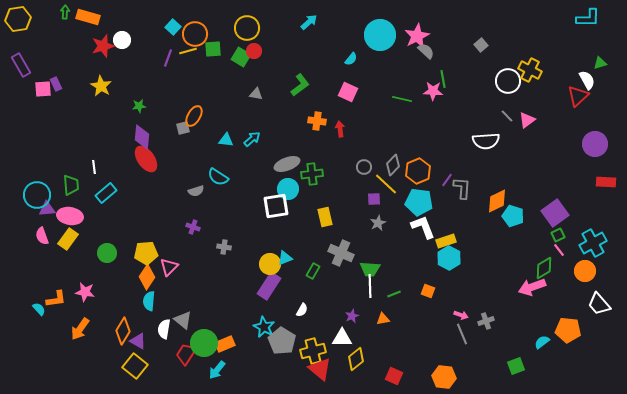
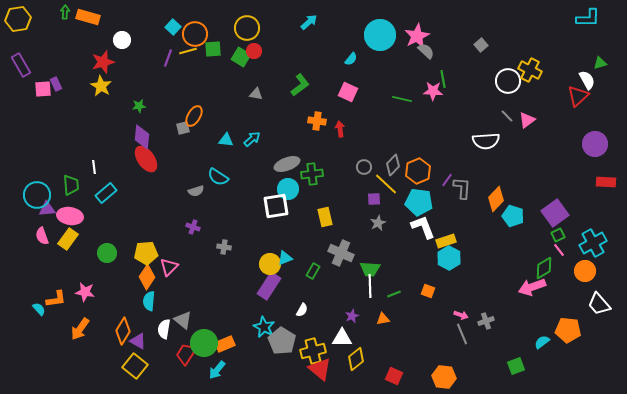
red star at (103, 46): moved 16 px down
orange diamond at (497, 201): moved 1 px left, 2 px up; rotated 20 degrees counterclockwise
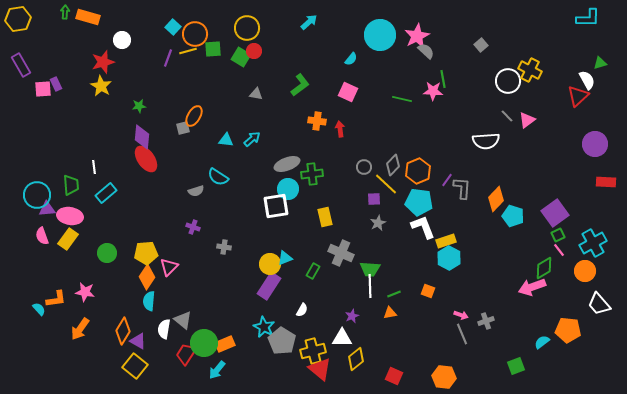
orange triangle at (383, 319): moved 7 px right, 6 px up
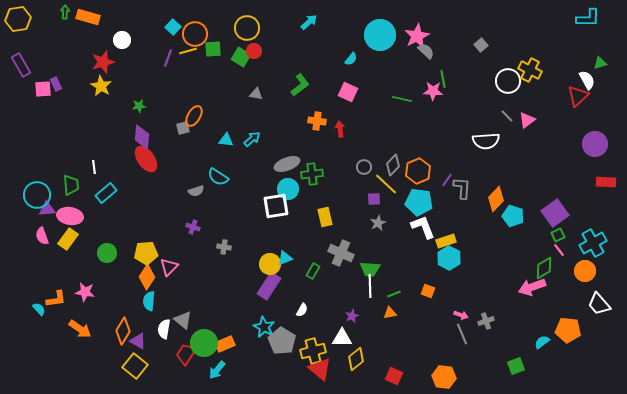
orange arrow at (80, 329): rotated 90 degrees counterclockwise
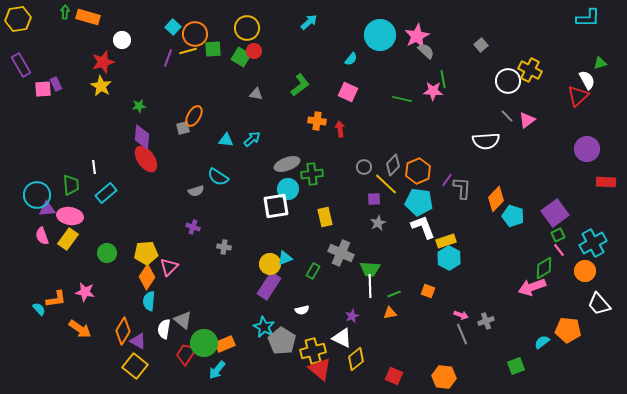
purple circle at (595, 144): moved 8 px left, 5 px down
white semicircle at (302, 310): rotated 48 degrees clockwise
white triangle at (342, 338): rotated 25 degrees clockwise
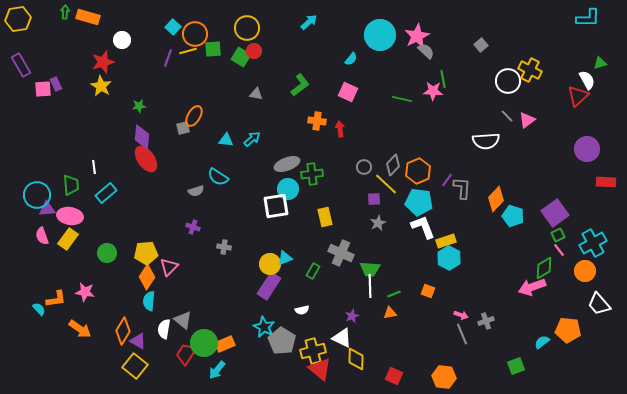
yellow diamond at (356, 359): rotated 50 degrees counterclockwise
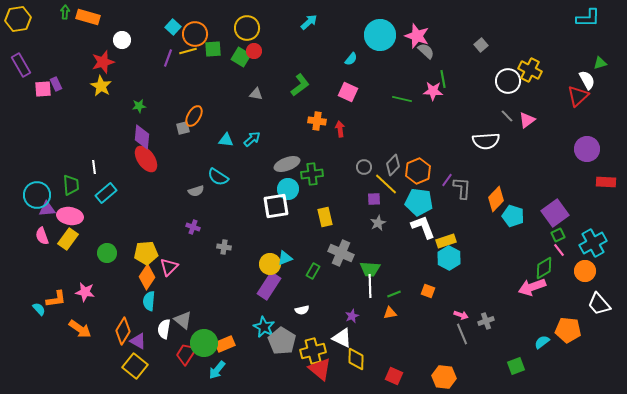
pink star at (417, 36): rotated 25 degrees counterclockwise
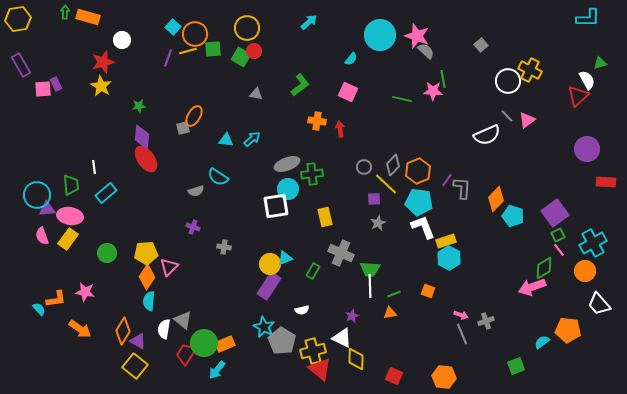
white semicircle at (486, 141): moved 1 px right, 6 px up; rotated 20 degrees counterclockwise
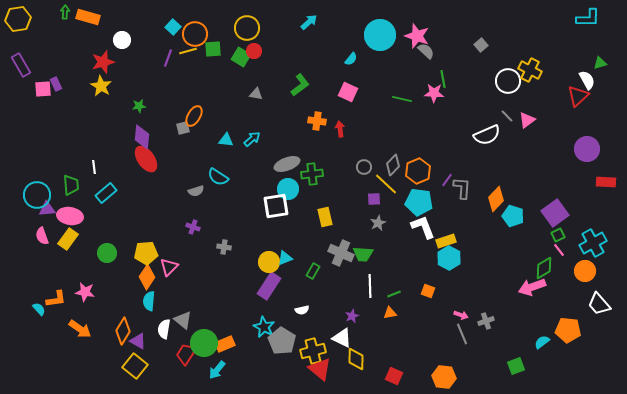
pink star at (433, 91): moved 1 px right, 2 px down
yellow circle at (270, 264): moved 1 px left, 2 px up
green trapezoid at (370, 269): moved 7 px left, 15 px up
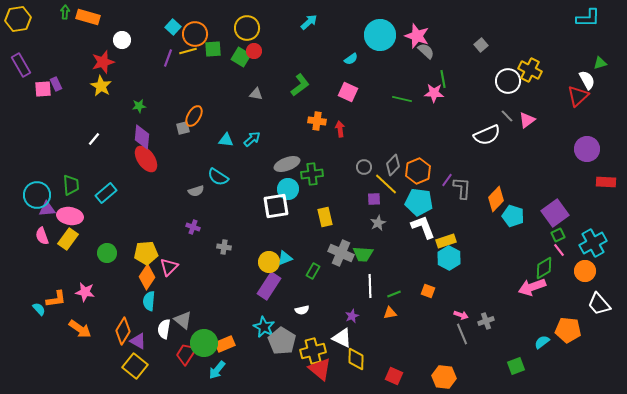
cyan semicircle at (351, 59): rotated 16 degrees clockwise
white line at (94, 167): moved 28 px up; rotated 48 degrees clockwise
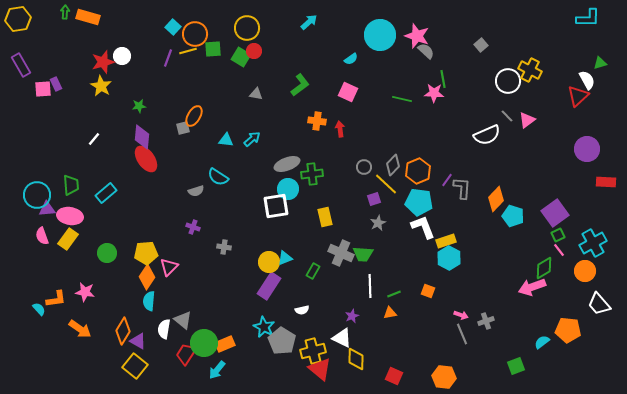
white circle at (122, 40): moved 16 px down
purple square at (374, 199): rotated 16 degrees counterclockwise
